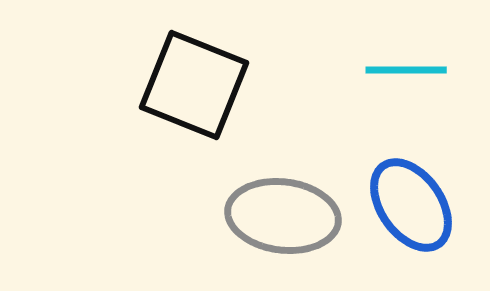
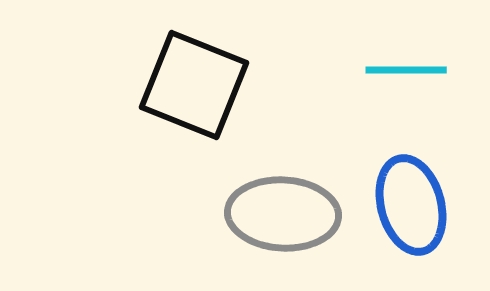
blue ellipse: rotated 20 degrees clockwise
gray ellipse: moved 2 px up; rotated 4 degrees counterclockwise
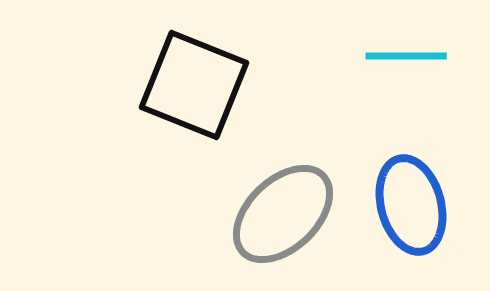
cyan line: moved 14 px up
gray ellipse: rotated 47 degrees counterclockwise
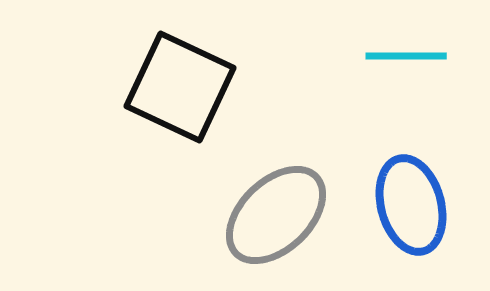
black square: moved 14 px left, 2 px down; rotated 3 degrees clockwise
gray ellipse: moved 7 px left, 1 px down
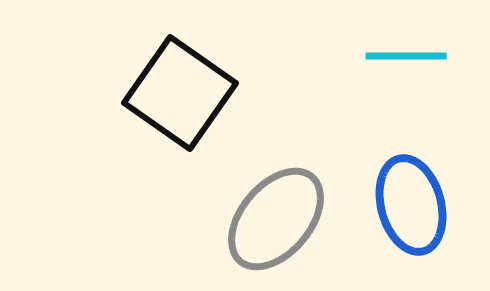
black square: moved 6 px down; rotated 10 degrees clockwise
gray ellipse: moved 4 px down; rotated 6 degrees counterclockwise
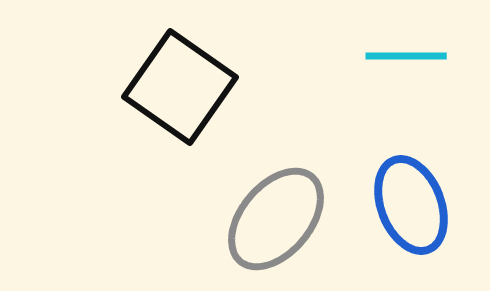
black square: moved 6 px up
blue ellipse: rotated 6 degrees counterclockwise
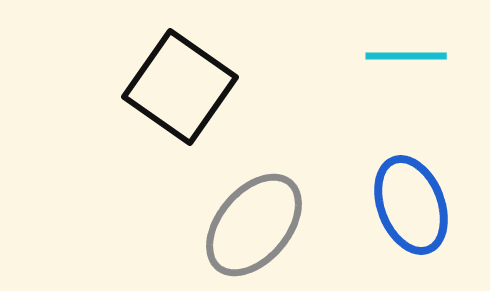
gray ellipse: moved 22 px left, 6 px down
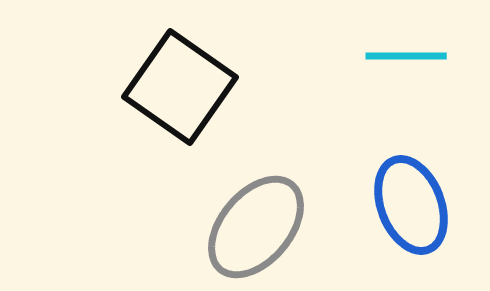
gray ellipse: moved 2 px right, 2 px down
